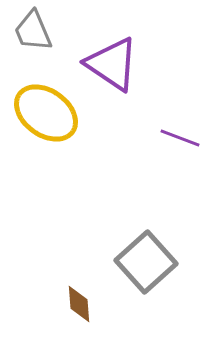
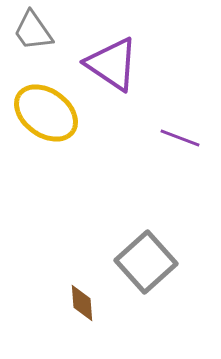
gray trapezoid: rotated 12 degrees counterclockwise
brown diamond: moved 3 px right, 1 px up
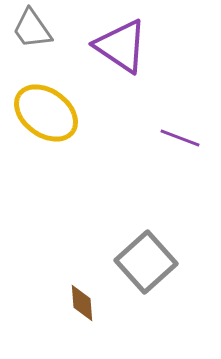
gray trapezoid: moved 1 px left, 2 px up
purple triangle: moved 9 px right, 18 px up
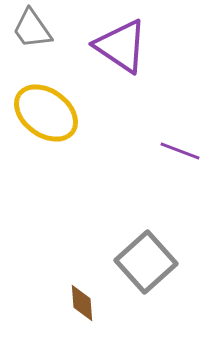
purple line: moved 13 px down
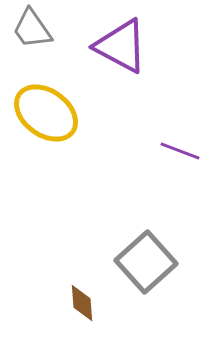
purple triangle: rotated 6 degrees counterclockwise
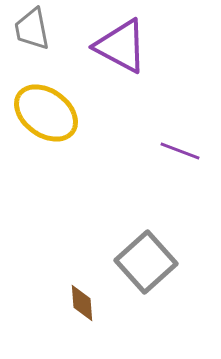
gray trapezoid: rotated 24 degrees clockwise
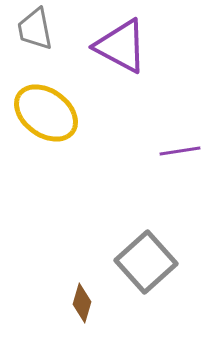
gray trapezoid: moved 3 px right
purple line: rotated 30 degrees counterclockwise
brown diamond: rotated 21 degrees clockwise
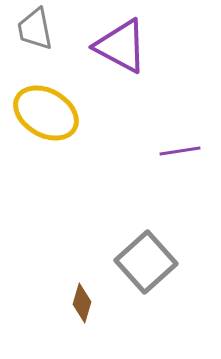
yellow ellipse: rotated 6 degrees counterclockwise
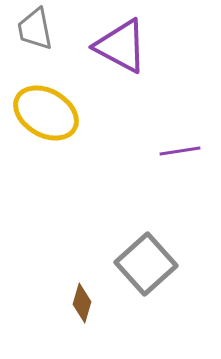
gray square: moved 2 px down
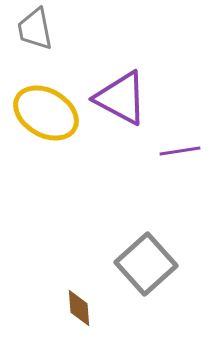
purple triangle: moved 52 px down
brown diamond: moved 3 px left, 5 px down; rotated 21 degrees counterclockwise
